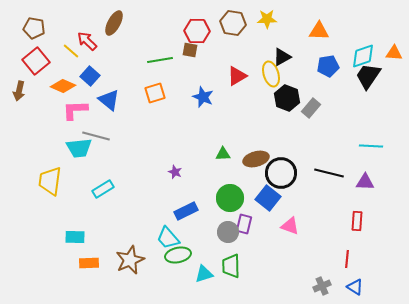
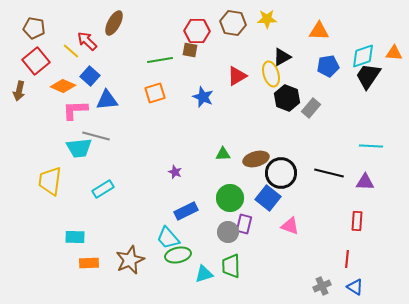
blue triangle at (109, 100): moved 2 px left; rotated 45 degrees counterclockwise
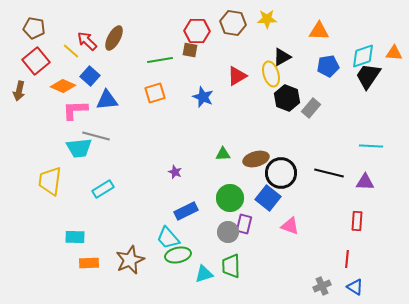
brown ellipse at (114, 23): moved 15 px down
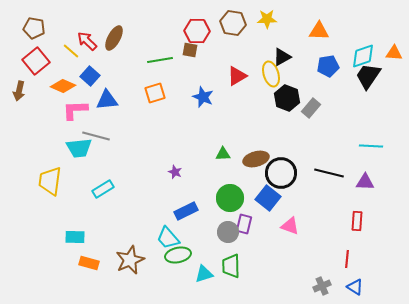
orange rectangle at (89, 263): rotated 18 degrees clockwise
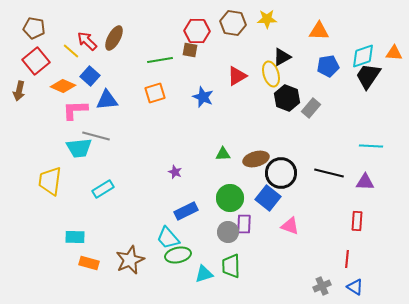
purple rectangle at (244, 224): rotated 12 degrees counterclockwise
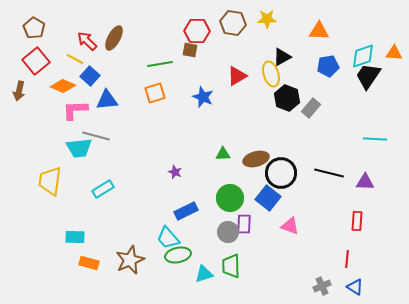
brown pentagon at (34, 28): rotated 20 degrees clockwise
yellow line at (71, 51): moved 4 px right, 8 px down; rotated 12 degrees counterclockwise
green line at (160, 60): moved 4 px down
cyan line at (371, 146): moved 4 px right, 7 px up
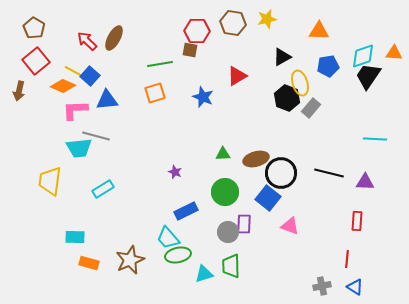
yellow star at (267, 19): rotated 12 degrees counterclockwise
yellow line at (75, 59): moved 2 px left, 12 px down
yellow ellipse at (271, 74): moved 29 px right, 9 px down
green circle at (230, 198): moved 5 px left, 6 px up
gray cross at (322, 286): rotated 12 degrees clockwise
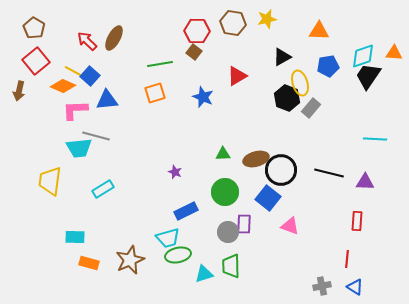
brown square at (190, 50): moved 4 px right, 2 px down; rotated 28 degrees clockwise
black circle at (281, 173): moved 3 px up
cyan trapezoid at (168, 238): rotated 65 degrees counterclockwise
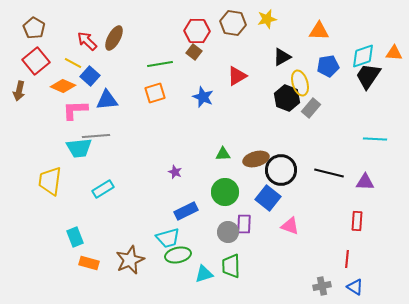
yellow line at (73, 71): moved 8 px up
gray line at (96, 136): rotated 20 degrees counterclockwise
cyan rectangle at (75, 237): rotated 66 degrees clockwise
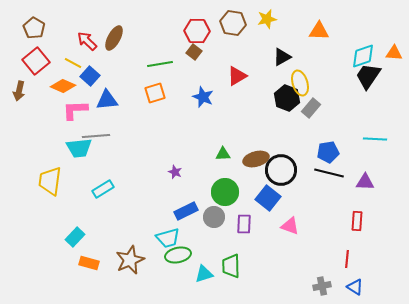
blue pentagon at (328, 66): moved 86 px down
gray circle at (228, 232): moved 14 px left, 15 px up
cyan rectangle at (75, 237): rotated 66 degrees clockwise
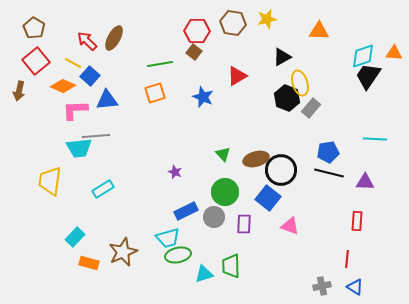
green triangle at (223, 154): rotated 49 degrees clockwise
brown star at (130, 260): moved 7 px left, 8 px up
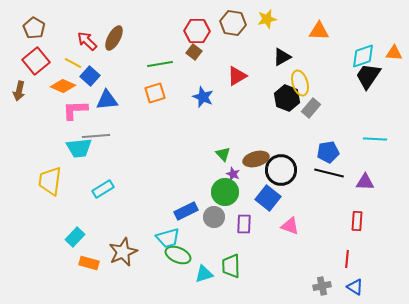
purple star at (175, 172): moved 58 px right, 2 px down
green ellipse at (178, 255): rotated 35 degrees clockwise
